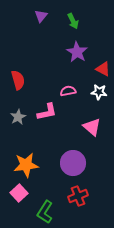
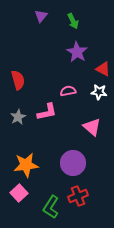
green L-shape: moved 6 px right, 5 px up
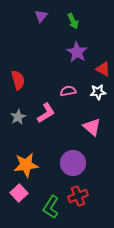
white star: moved 1 px left; rotated 14 degrees counterclockwise
pink L-shape: moved 1 px left, 1 px down; rotated 20 degrees counterclockwise
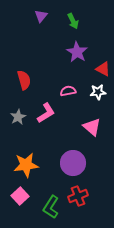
red semicircle: moved 6 px right
pink square: moved 1 px right, 3 px down
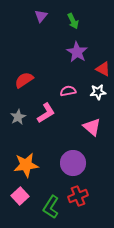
red semicircle: rotated 108 degrees counterclockwise
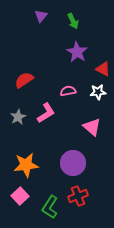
green L-shape: moved 1 px left
